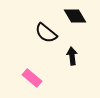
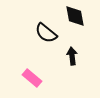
black diamond: rotated 20 degrees clockwise
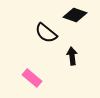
black diamond: moved 1 px up; rotated 60 degrees counterclockwise
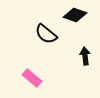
black semicircle: moved 1 px down
black arrow: moved 13 px right
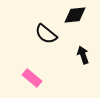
black diamond: rotated 25 degrees counterclockwise
black arrow: moved 2 px left, 1 px up; rotated 12 degrees counterclockwise
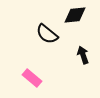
black semicircle: moved 1 px right
